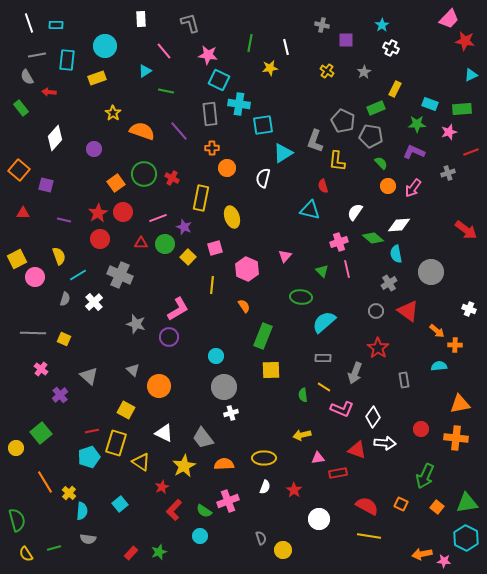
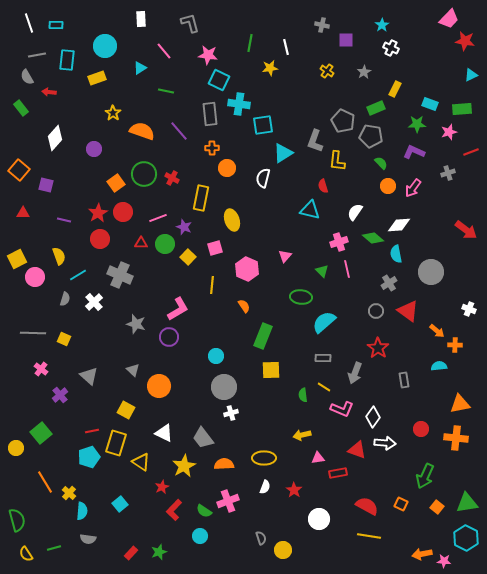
cyan triangle at (145, 71): moved 5 px left, 3 px up
yellow ellipse at (232, 217): moved 3 px down
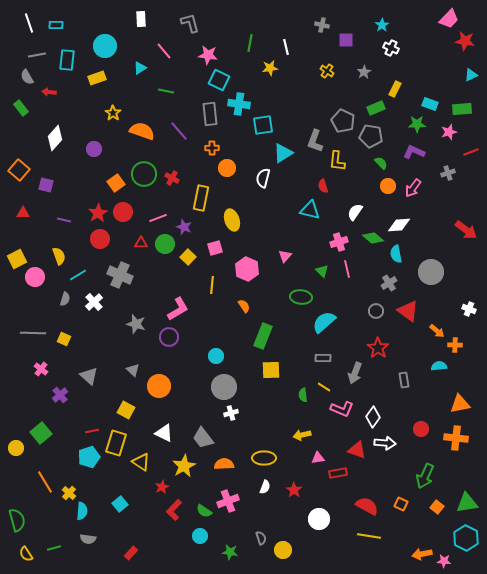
green star at (159, 552): moved 71 px right; rotated 28 degrees clockwise
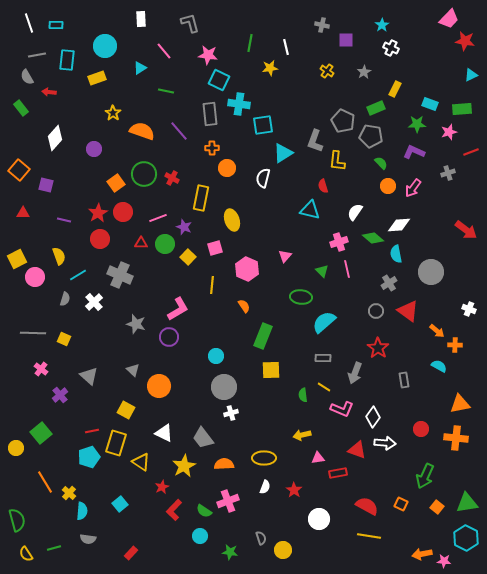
cyan semicircle at (439, 366): rotated 35 degrees clockwise
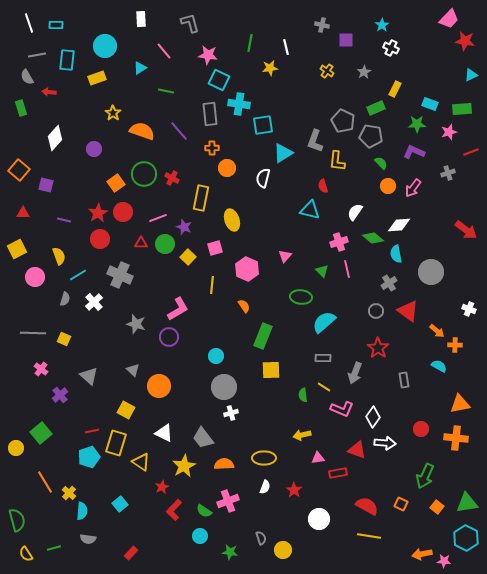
green rectangle at (21, 108): rotated 21 degrees clockwise
yellow square at (17, 259): moved 10 px up
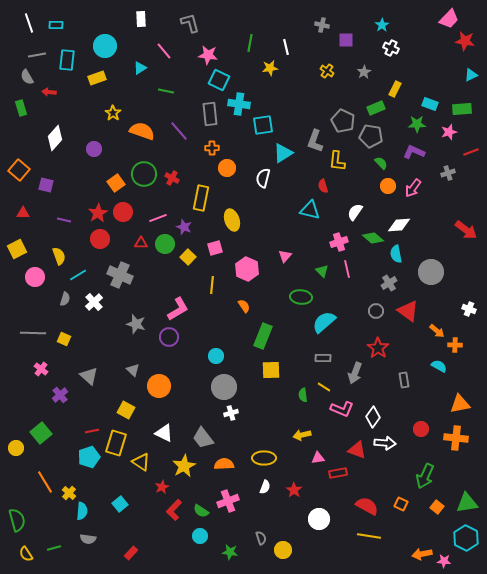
green semicircle at (204, 511): moved 3 px left
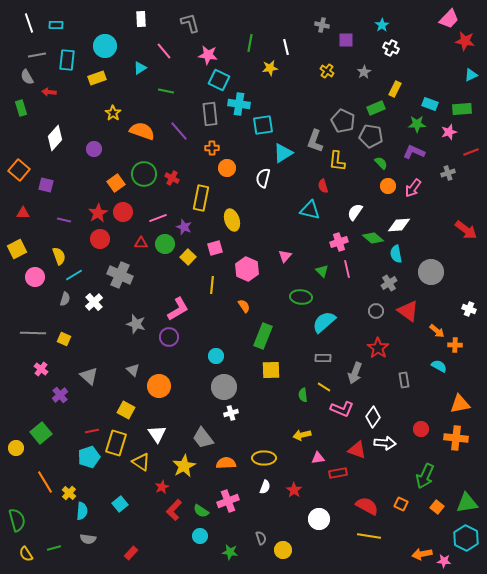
cyan line at (78, 275): moved 4 px left
white triangle at (164, 433): moved 7 px left, 1 px down; rotated 30 degrees clockwise
orange semicircle at (224, 464): moved 2 px right, 1 px up
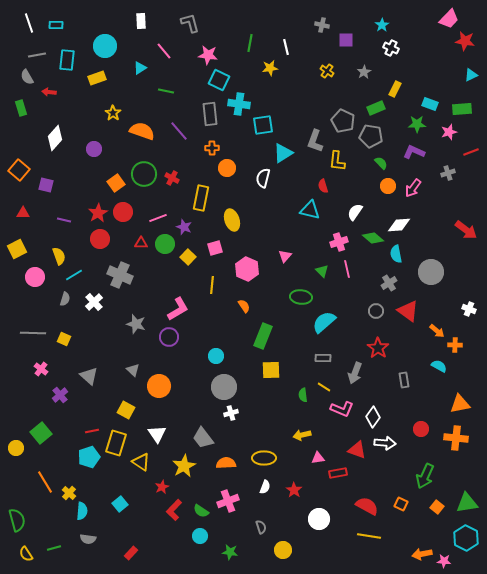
white rectangle at (141, 19): moved 2 px down
gray semicircle at (261, 538): moved 11 px up
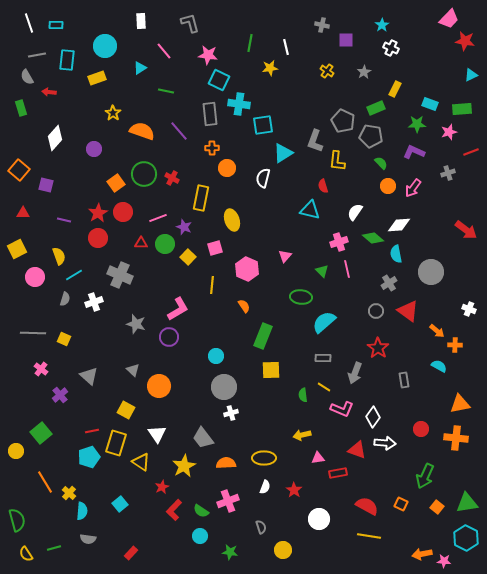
red circle at (100, 239): moved 2 px left, 1 px up
white cross at (94, 302): rotated 24 degrees clockwise
yellow circle at (16, 448): moved 3 px down
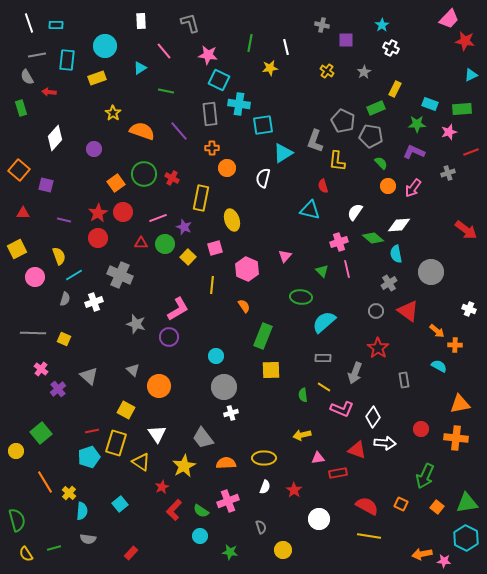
purple cross at (60, 395): moved 2 px left, 6 px up
